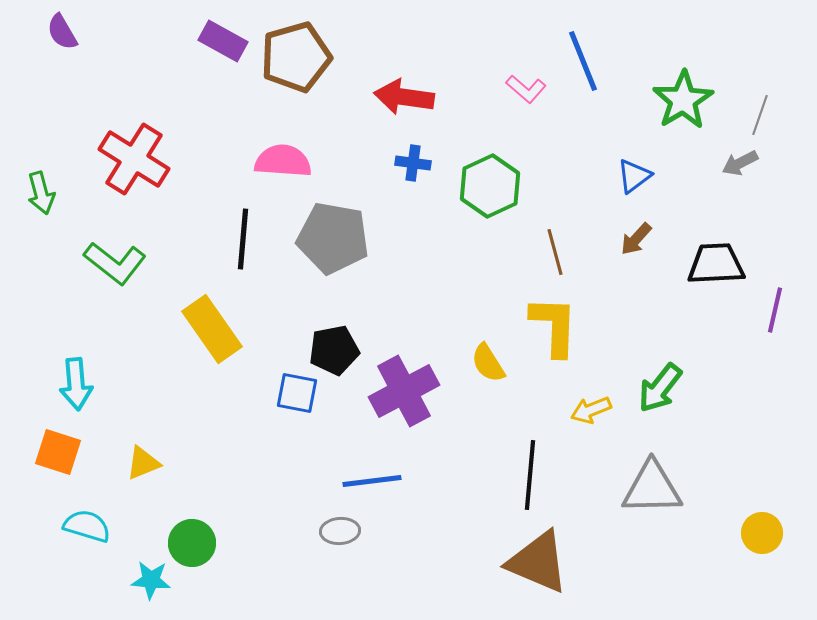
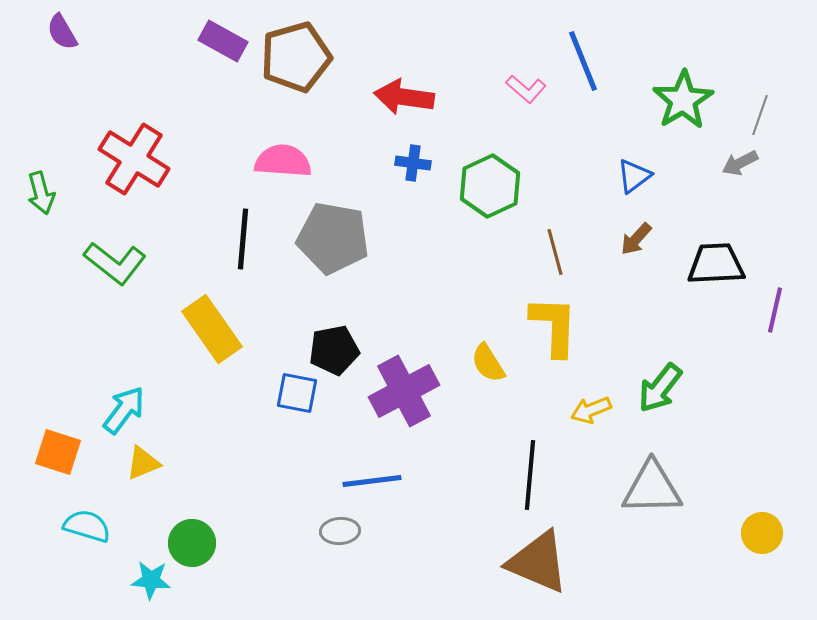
cyan arrow at (76, 384): moved 48 px right, 26 px down; rotated 138 degrees counterclockwise
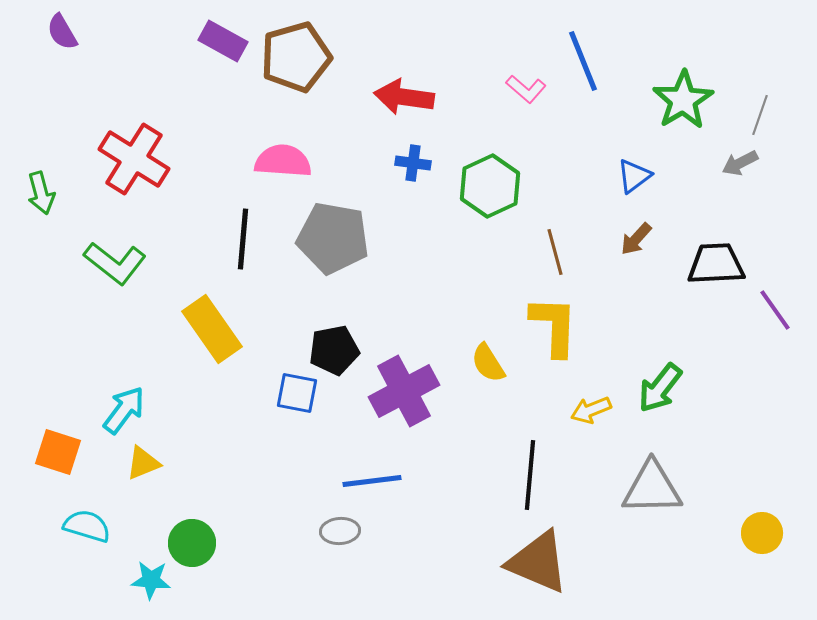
purple line at (775, 310): rotated 48 degrees counterclockwise
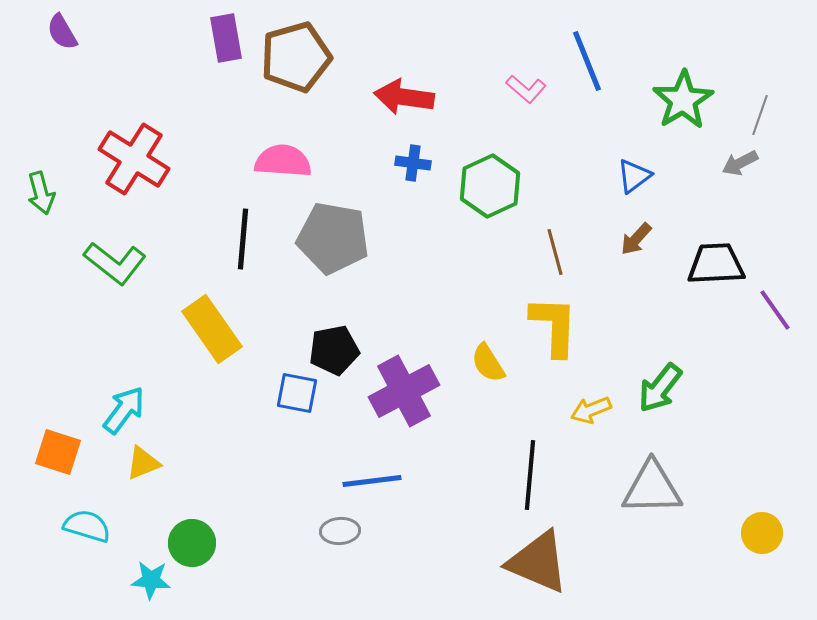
purple rectangle at (223, 41): moved 3 px right, 3 px up; rotated 51 degrees clockwise
blue line at (583, 61): moved 4 px right
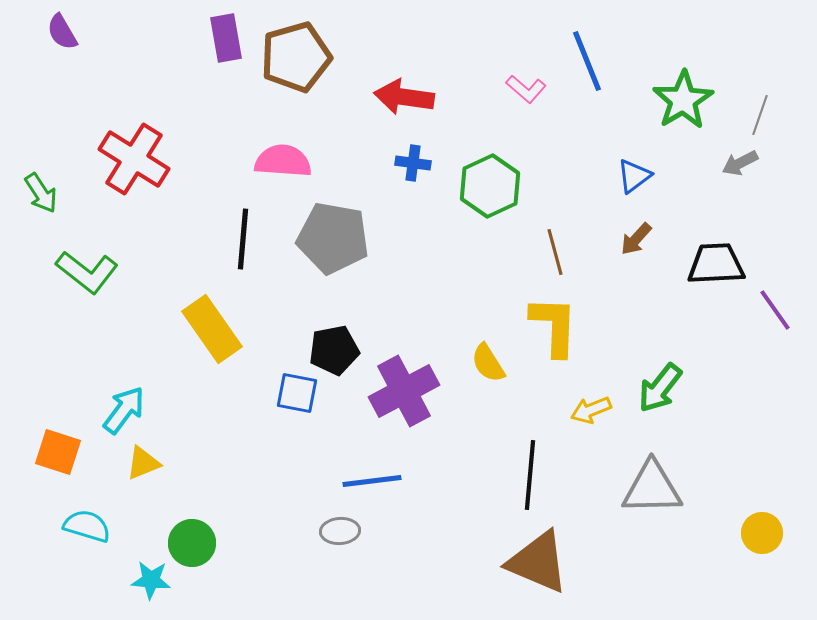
green arrow at (41, 193): rotated 18 degrees counterclockwise
green L-shape at (115, 263): moved 28 px left, 9 px down
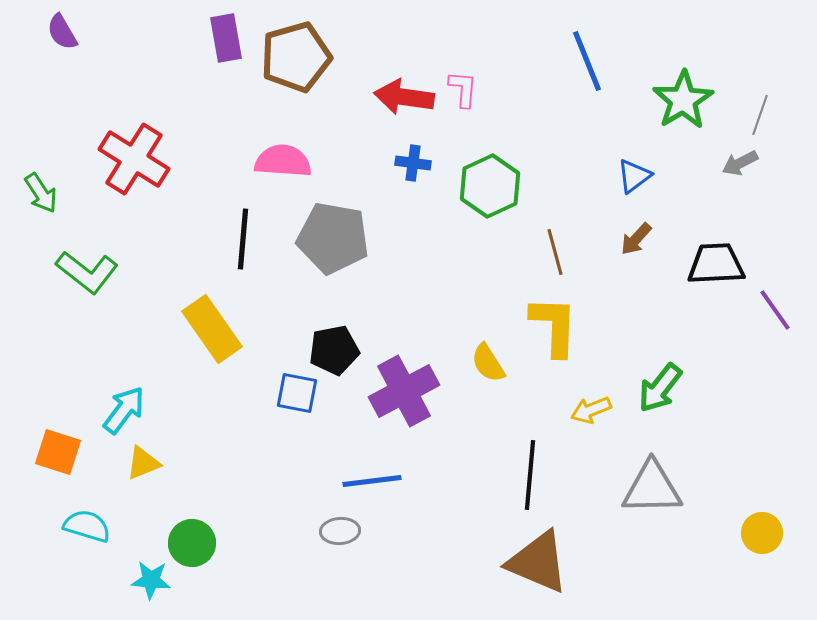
pink L-shape at (526, 89): moved 63 px left; rotated 126 degrees counterclockwise
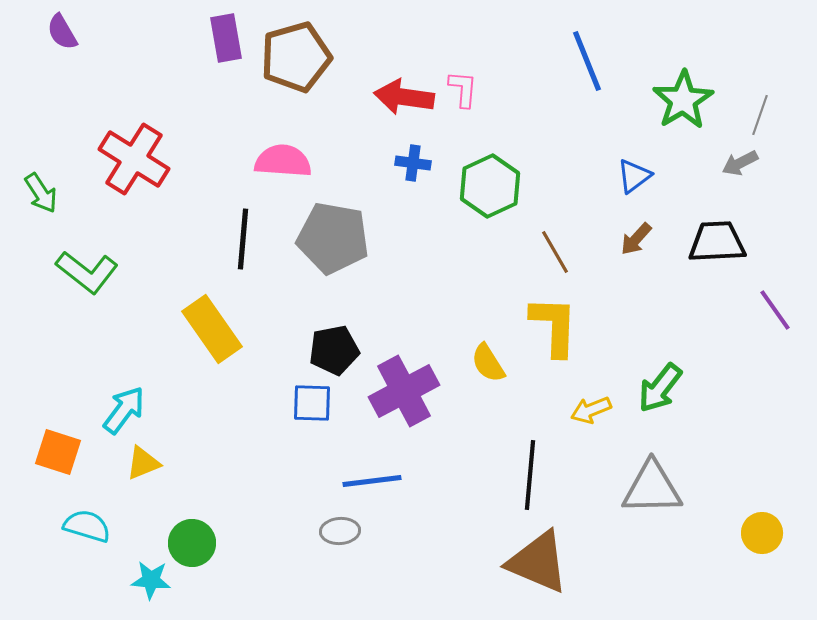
brown line at (555, 252): rotated 15 degrees counterclockwise
black trapezoid at (716, 264): moved 1 px right, 22 px up
blue square at (297, 393): moved 15 px right, 10 px down; rotated 9 degrees counterclockwise
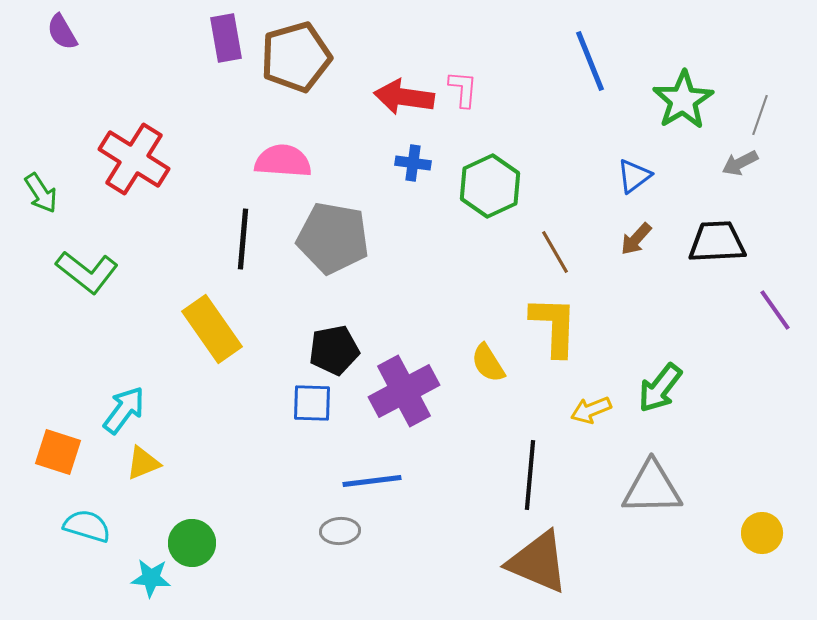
blue line at (587, 61): moved 3 px right
cyan star at (151, 580): moved 2 px up
